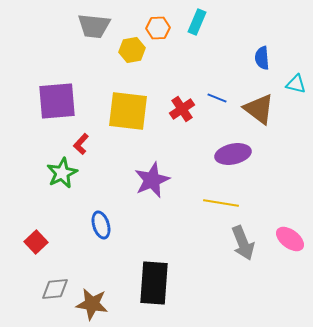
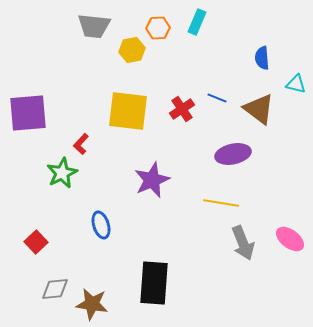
purple square: moved 29 px left, 12 px down
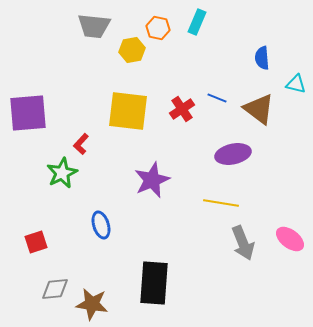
orange hexagon: rotated 15 degrees clockwise
red square: rotated 25 degrees clockwise
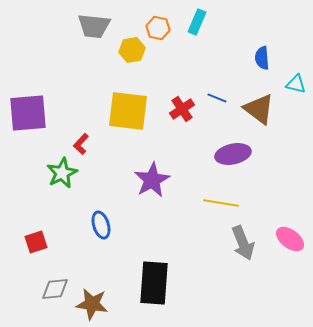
purple star: rotated 6 degrees counterclockwise
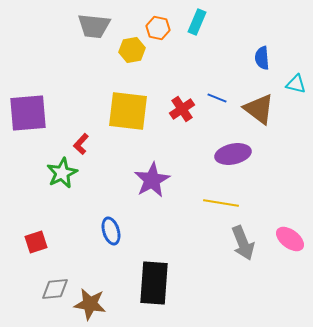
blue ellipse: moved 10 px right, 6 px down
brown star: moved 2 px left
